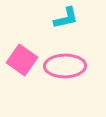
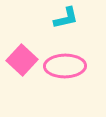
pink square: rotated 8 degrees clockwise
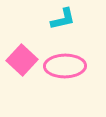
cyan L-shape: moved 3 px left, 1 px down
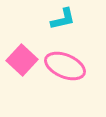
pink ellipse: rotated 24 degrees clockwise
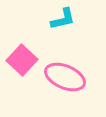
pink ellipse: moved 11 px down
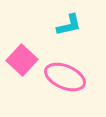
cyan L-shape: moved 6 px right, 6 px down
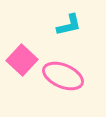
pink ellipse: moved 2 px left, 1 px up
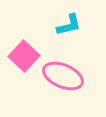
pink square: moved 2 px right, 4 px up
